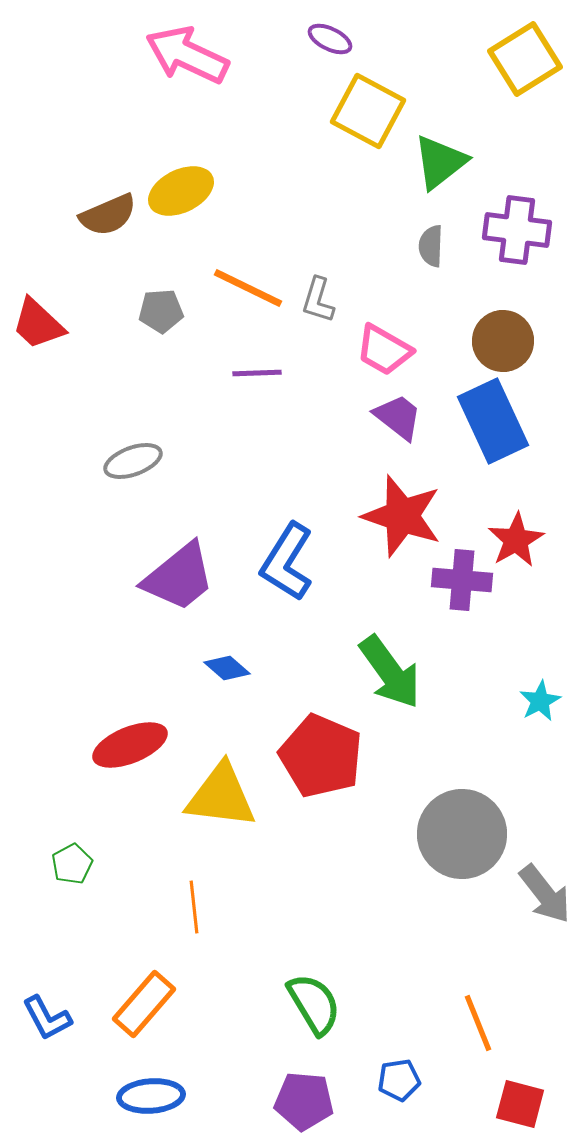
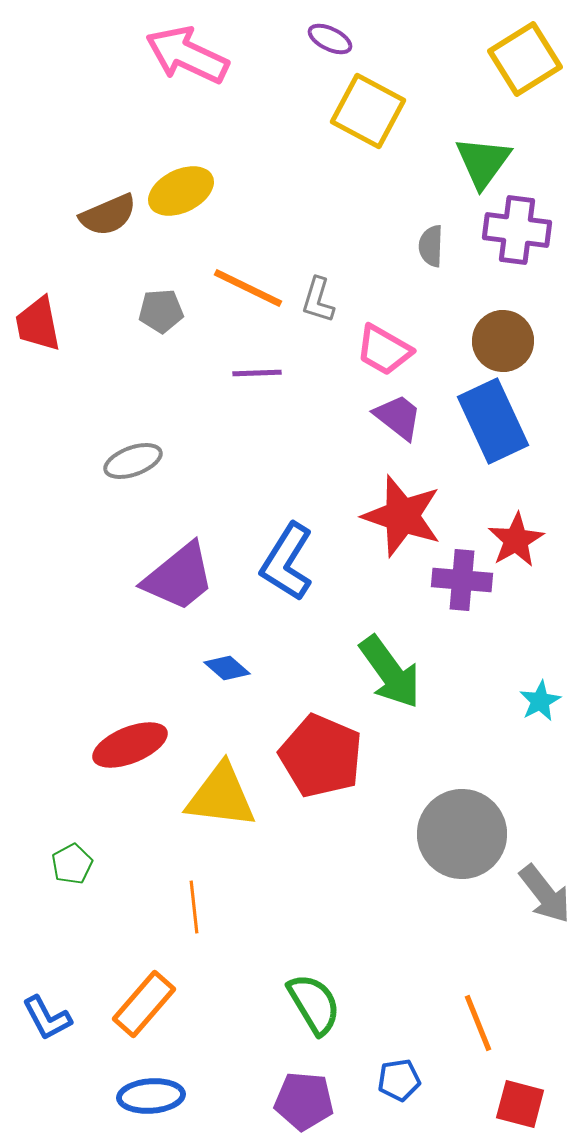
green triangle at (440, 162): moved 43 px right; rotated 16 degrees counterclockwise
red trapezoid at (38, 324): rotated 36 degrees clockwise
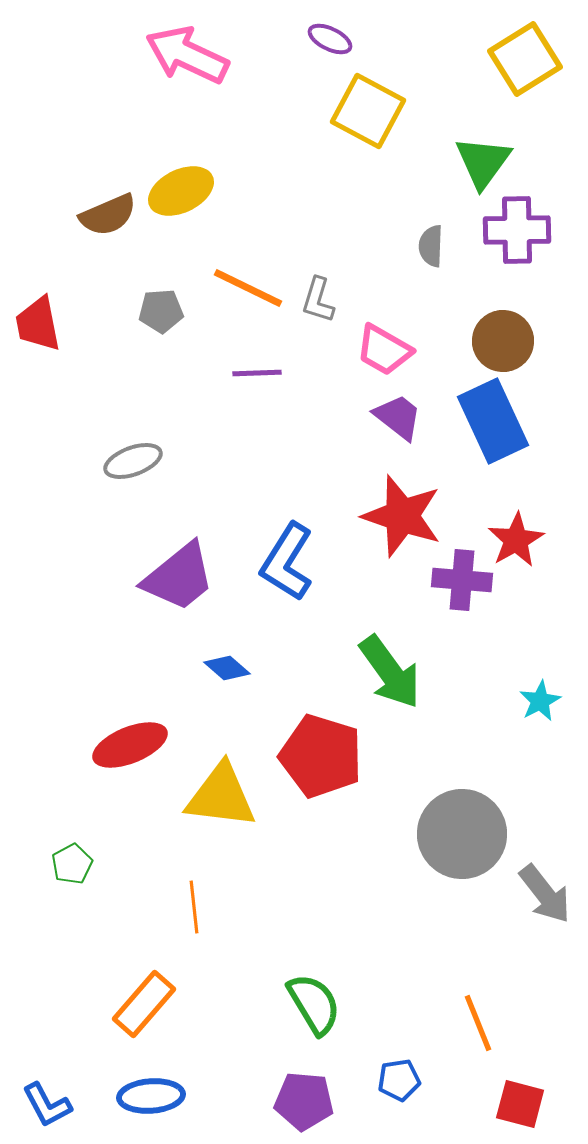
purple cross at (517, 230): rotated 8 degrees counterclockwise
red pentagon at (321, 756): rotated 6 degrees counterclockwise
blue L-shape at (47, 1018): moved 87 px down
